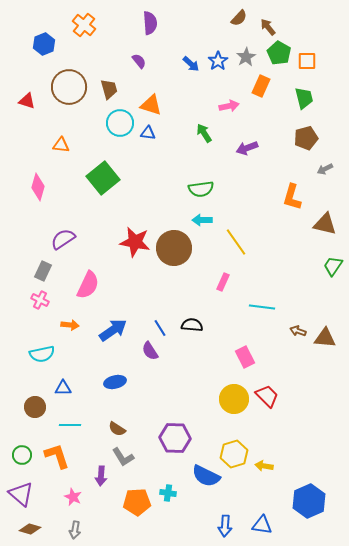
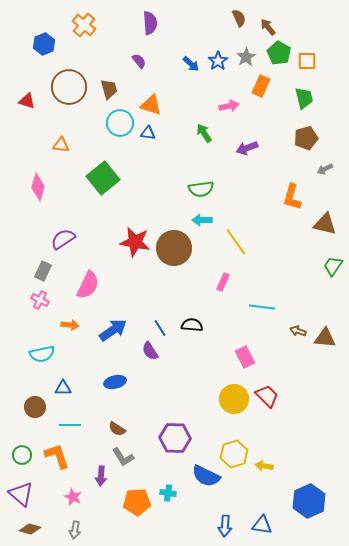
brown semicircle at (239, 18): rotated 66 degrees counterclockwise
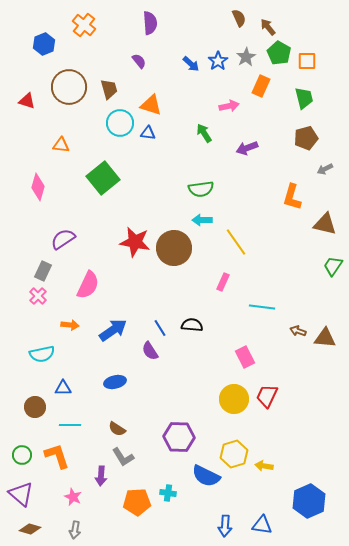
pink cross at (40, 300): moved 2 px left, 4 px up; rotated 18 degrees clockwise
red trapezoid at (267, 396): rotated 110 degrees counterclockwise
purple hexagon at (175, 438): moved 4 px right, 1 px up
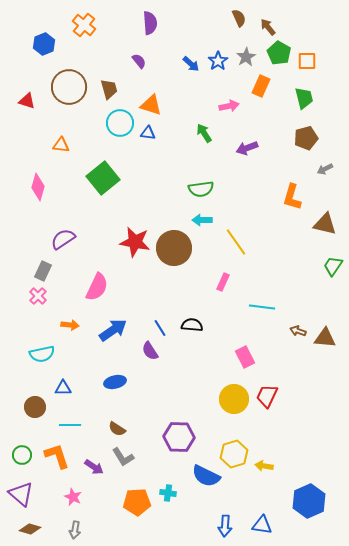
pink semicircle at (88, 285): moved 9 px right, 2 px down
purple arrow at (101, 476): moved 7 px left, 9 px up; rotated 60 degrees counterclockwise
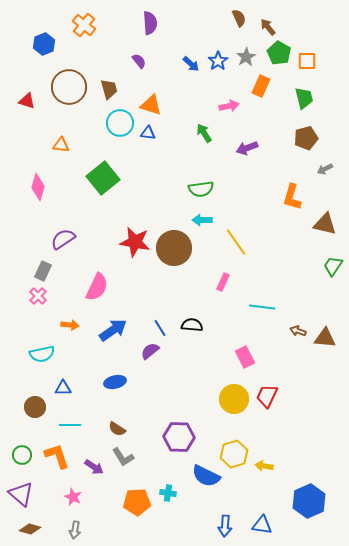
purple semicircle at (150, 351): rotated 84 degrees clockwise
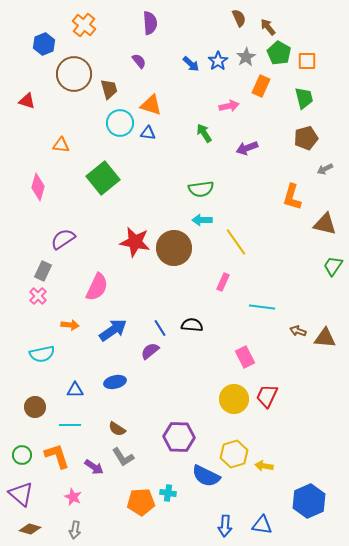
brown circle at (69, 87): moved 5 px right, 13 px up
blue triangle at (63, 388): moved 12 px right, 2 px down
orange pentagon at (137, 502): moved 4 px right
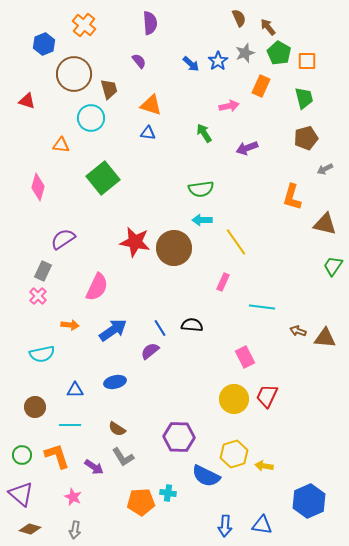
gray star at (246, 57): moved 1 px left, 4 px up; rotated 12 degrees clockwise
cyan circle at (120, 123): moved 29 px left, 5 px up
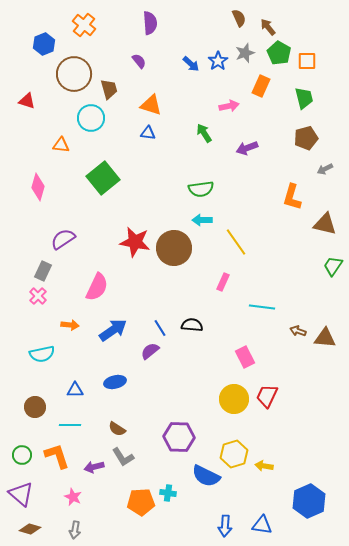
purple arrow at (94, 467): rotated 132 degrees clockwise
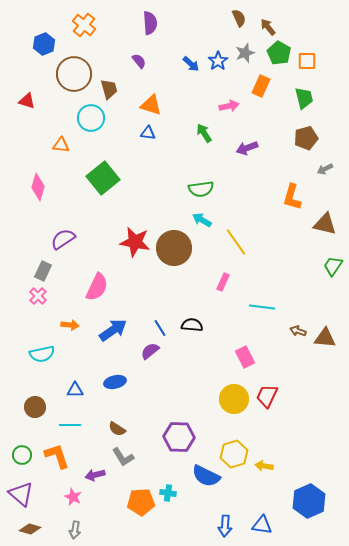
cyan arrow at (202, 220): rotated 30 degrees clockwise
purple arrow at (94, 467): moved 1 px right, 8 px down
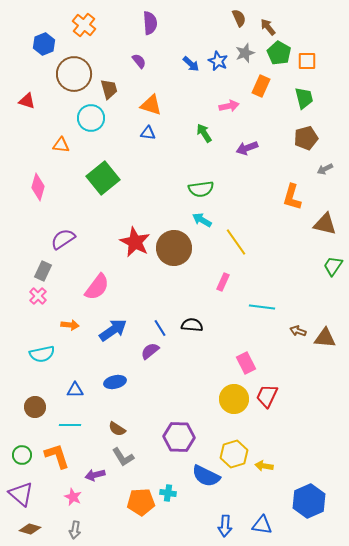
blue star at (218, 61): rotated 12 degrees counterclockwise
red star at (135, 242): rotated 16 degrees clockwise
pink semicircle at (97, 287): rotated 12 degrees clockwise
pink rectangle at (245, 357): moved 1 px right, 6 px down
